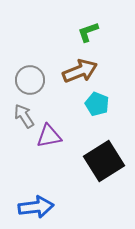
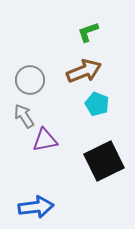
brown arrow: moved 4 px right
purple triangle: moved 4 px left, 4 px down
black square: rotated 6 degrees clockwise
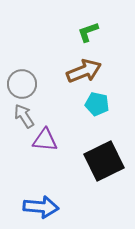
gray circle: moved 8 px left, 4 px down
cyan pentagon: rotated 10 degrees counterclockwise
purple triangle: rotated 16 degrees clockwise
blue arrow: moved 5 px right; rotated 12 degrees clockwise
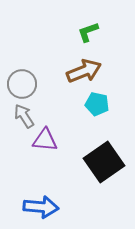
black square: moved 1 px down; rotated 9 degrees counterclockwise
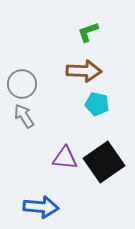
brown arrow: rotated 24 degrees clockwise
purple triangle: moved 20 px right, 18 px down
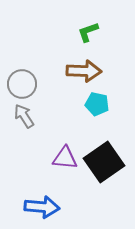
blue arrow: moved 1 px right
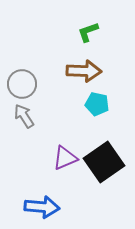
purple triangle: rotated 28 degrees counterclockwise
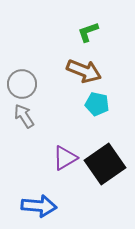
brown arrow: rotated 20 degrees clockwise
purple triangle: rotated 8 degrees counterclockwise
black square: moved 1 px right, 2 px down
blue arrow: moved 3 px left, 1 px up
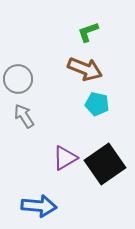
brown arrow: moved 1 px right, 2 px up
gray circle: moved 4 px left, 5 px up
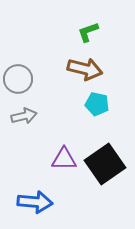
brown arrow: rotated 8 degrees counterclockwise
gray arrow: rotated 110 degrees clockwise
purple triangle: moved 1 px left, 1 px down; rotated 32 degrees clockwise
blue arrow: moved 4 px left, 4 px up
